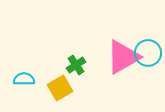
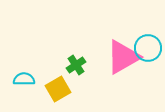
cyan circle: moved 5 px up
yellow square: moved 2 px left, 1 px down
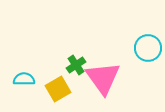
pink triangle: moved 20 px left, 21 px down; rotated 36 degrees counterclockwise
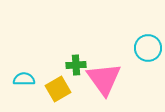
green cross: rotated 30 degrees clockwise
pink triangle: moved 1 px right, 1 px down
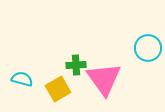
cyan semicircle: moved 2 px left; rotated 15 degrees clockwise
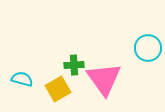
green cross: moved 2 px left
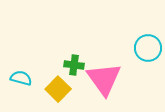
green cross: rotated 12 degrees clockwise
cyan semicircle: moved 1 px left, 1 px up
yellow square: rotated 15 degrees counterclockwise
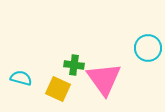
yellow square: rotated 20 degrees counterclockwise
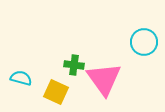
cyan circle: moved 4 px left, 6 px up
yellow square: moved 2 px left, 3 px down
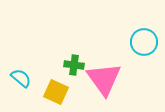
cyan semicircle: rotated 25 degrees clockwise
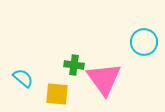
cyan semicircle: moved 2 px right
yellow square: moved 1 px right, 2 px down; rotated 20 degrees counterclockwise
